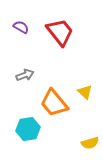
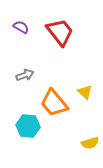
cyan hexagon: moved 3 px up; rotated 15 degrees clockwise
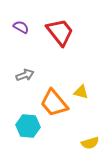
yellow triangle: moved 4 px left; rotated 28 degrees counterclockwise
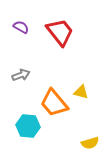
gray arrow: moved 4 px left
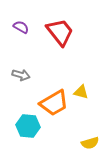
gray arrow: rotated 36 degrees clockwise
orange trapezoid: rotated 80 degrees counterclockwise
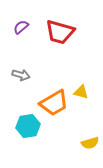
purple semicircle: rotated 70 degrees counterclockwise
red trapezoid: rotated 144 degrees clockwise
cyan hexagon: rotated 15 degrees counterclockwise
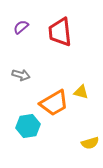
red trapezoid: rotated 68 degrees clockwise
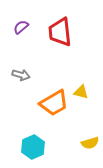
cyan hexagon: moved 5 px right, 21 px down; rotated 15 degrees counterclockwise
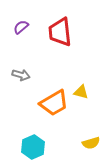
yellow semicircle: moved 1 px right
